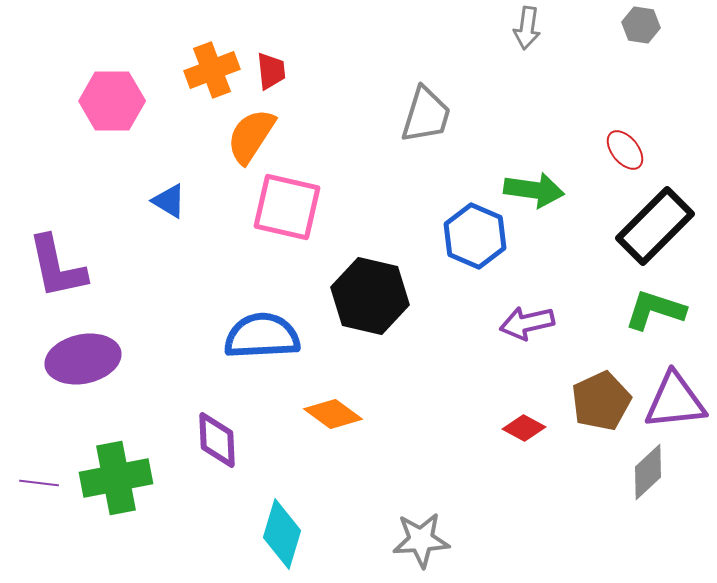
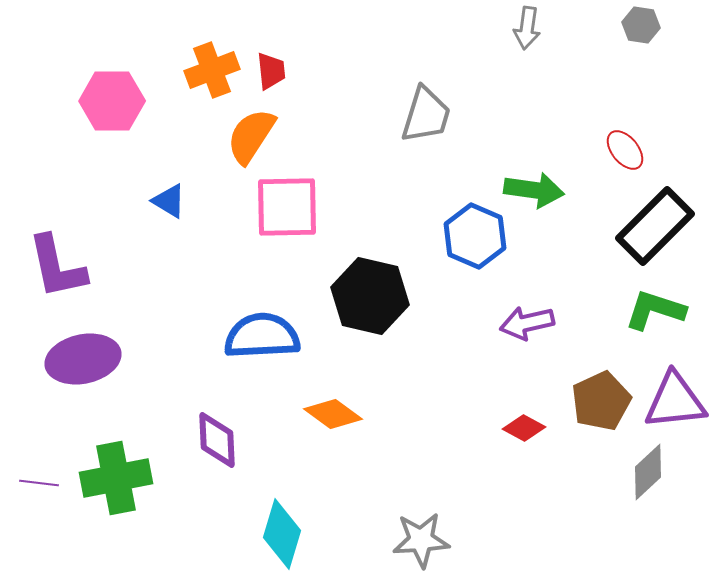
pink square: rotated 14 degrees counterclockwise
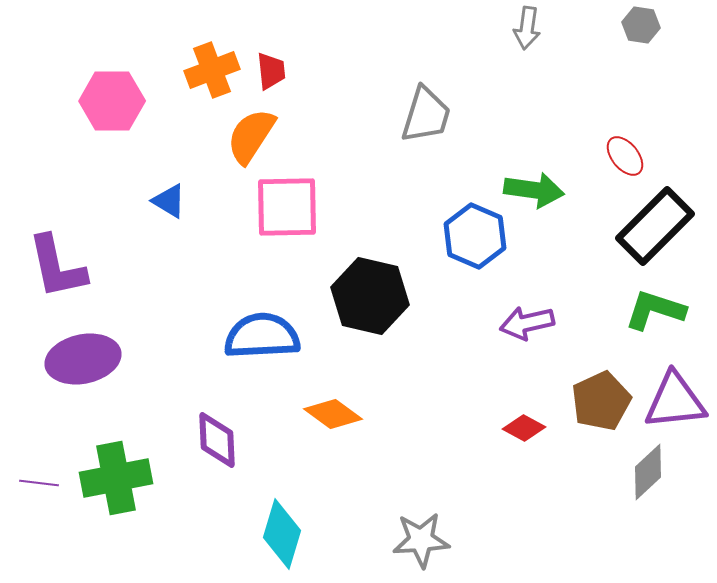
red ellipse: moved 6 px down
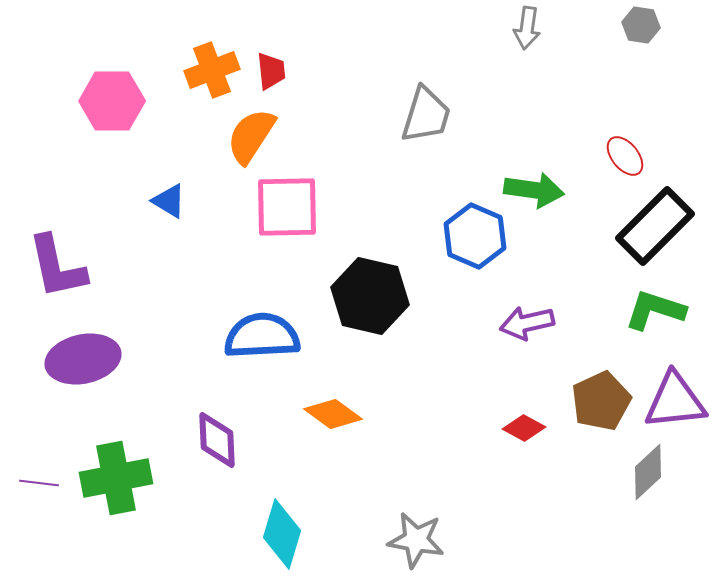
gray star: moved 5 px left; rotated 14 degrees clockwise
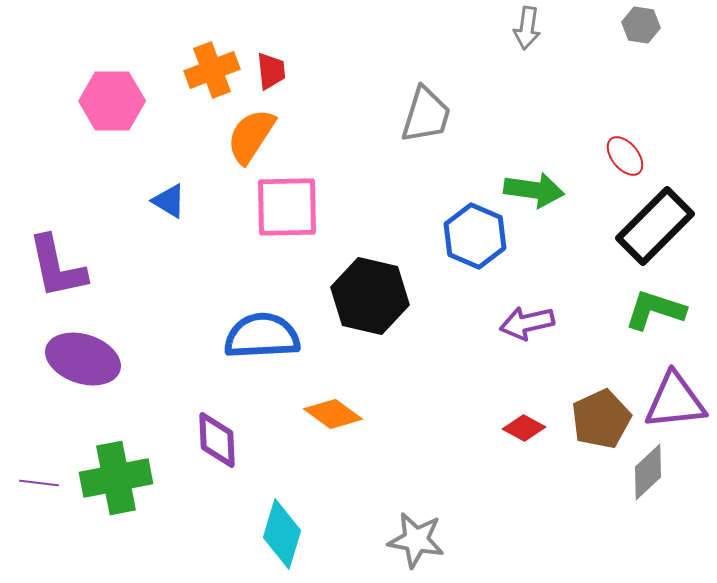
purple ellipse: rotated 30 degrees clockwise
brown pentagon: moved 18 px down
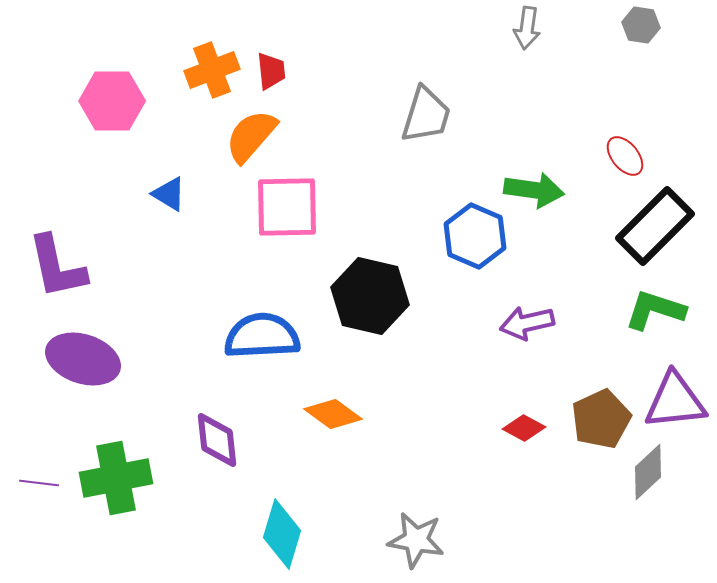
orange semicircle: rotated 8 degrees clockwise
blue triangle: moved 7 px up
purple diamond: rotated 4 degrees counterclockwise
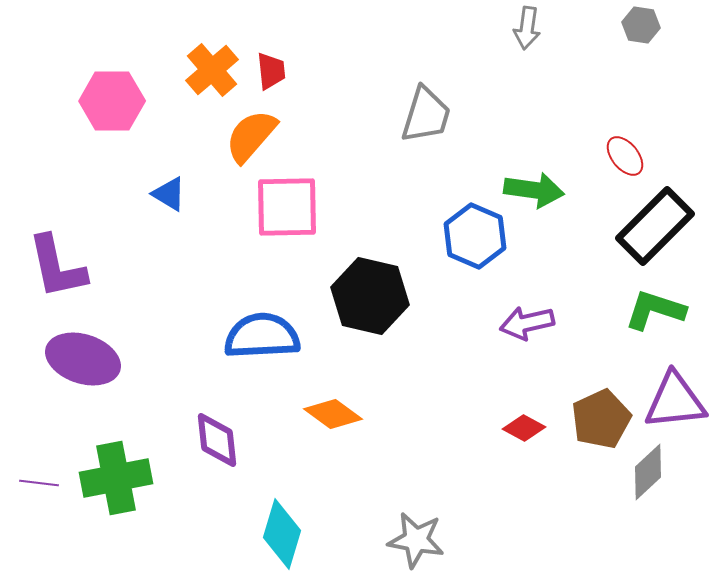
orange cross: rotated 20 degrees counterclockwise
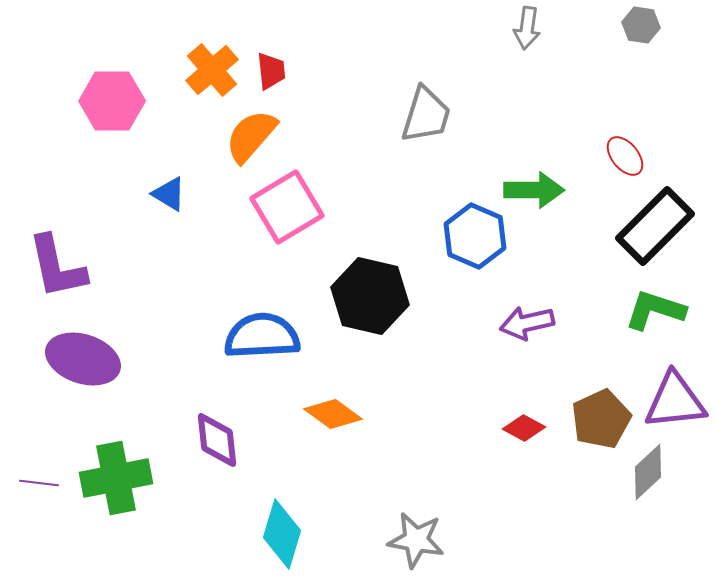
green arrow: rotated 8 degrees counterclockwise
pink square: rotated 30 degrees counterclockwise
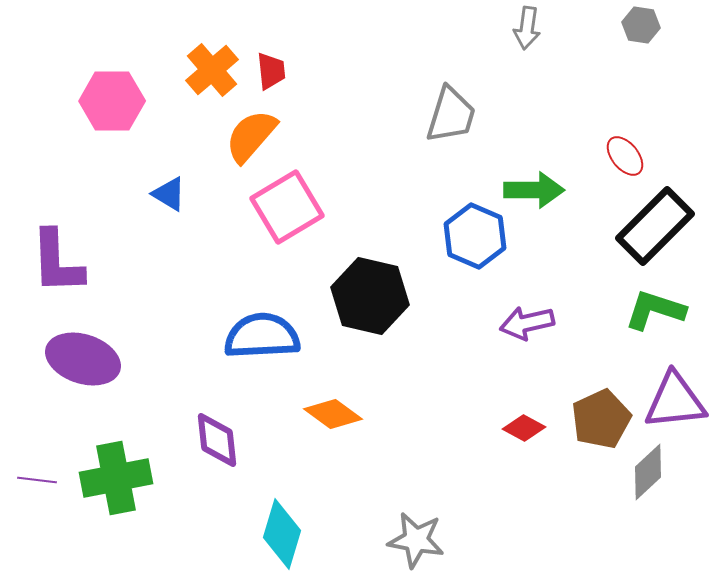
gray trapezoid: moved 25 px right
purple L-shape: moved 5 px up; rotated 10 degrees clockwise
purple line: moved 2 px left, 3 px up
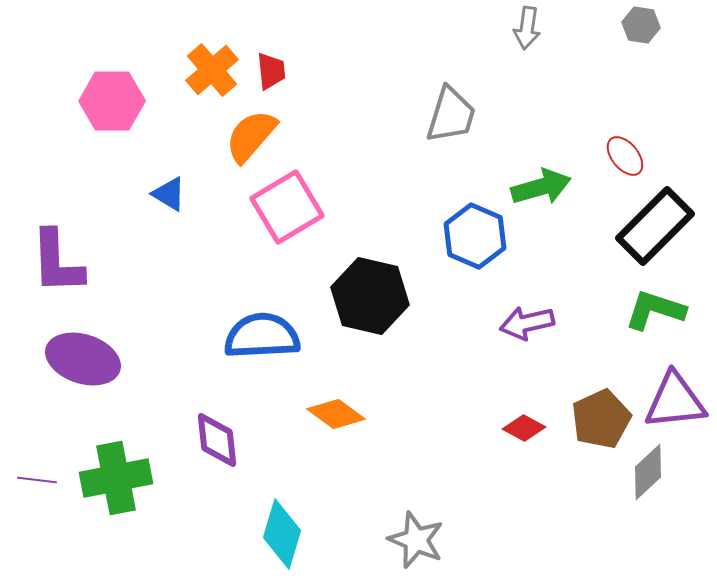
green arrow: moved 7 px right, 3 px up; rotated 16 degrees counterclockwise
orange diamond: moved 3 px right
gray star: rotated 12 degrees clockwise
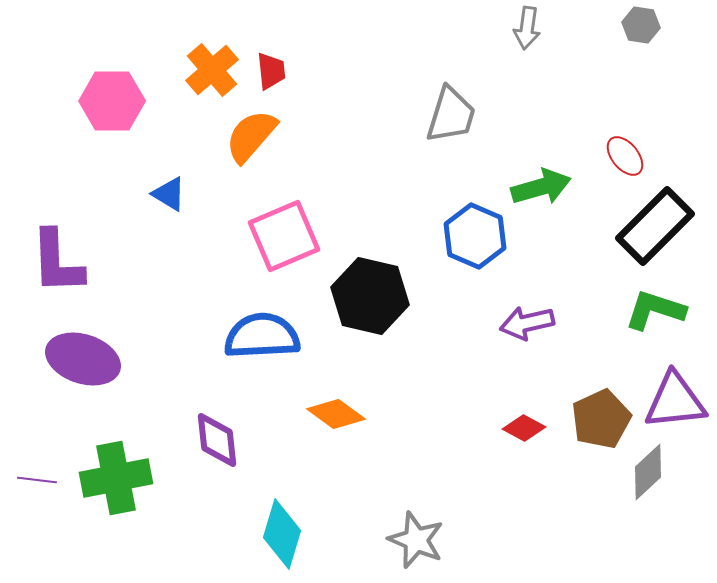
pink square: moved 3 px left, 29 px down; rotated 8 degrees clockwise
